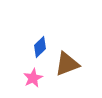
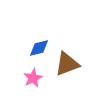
blue diamond: moved 1 px left, 1 px down; rotated 30 degrees clockwise
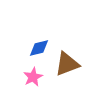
pink star: moved 1 px up
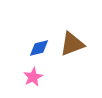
brown triangle: moved 5 px right, 20 px up
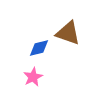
brown triangle: moved 4 px left, 11 px up; rotated 40 degrees clockwise
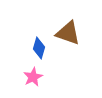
blue diamond: rotated 60 degrees counterclockwise
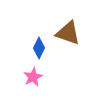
blue diamond: rotated 10 degrees clockwise
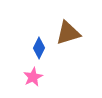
brown triangle: rotated 36 degrees counterclockwise
